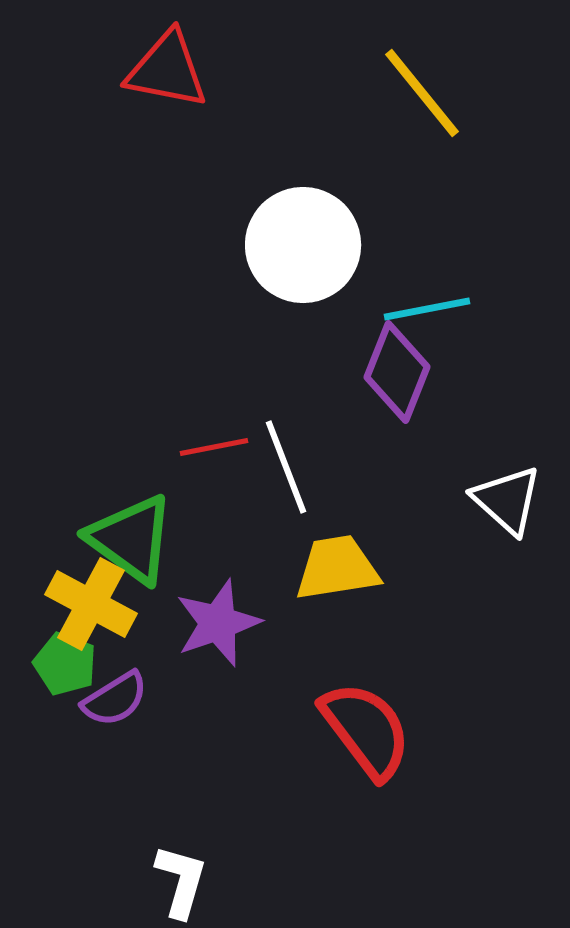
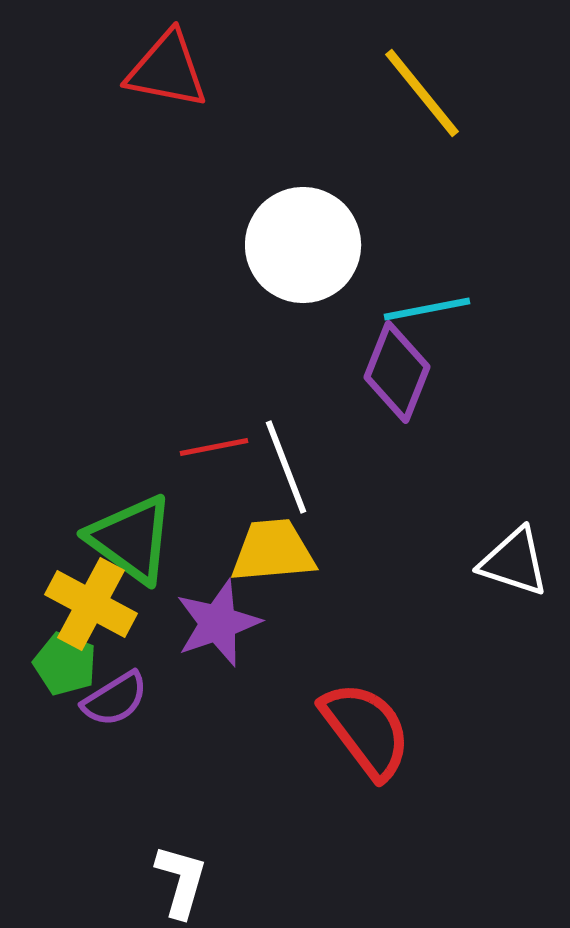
white triangle: moved 7 px right, 62 px down; rotated 24 degrees counterclockwise
yellow trapezoid: moved 64 px left, 17 px up; rotated 4 degrees clockwise
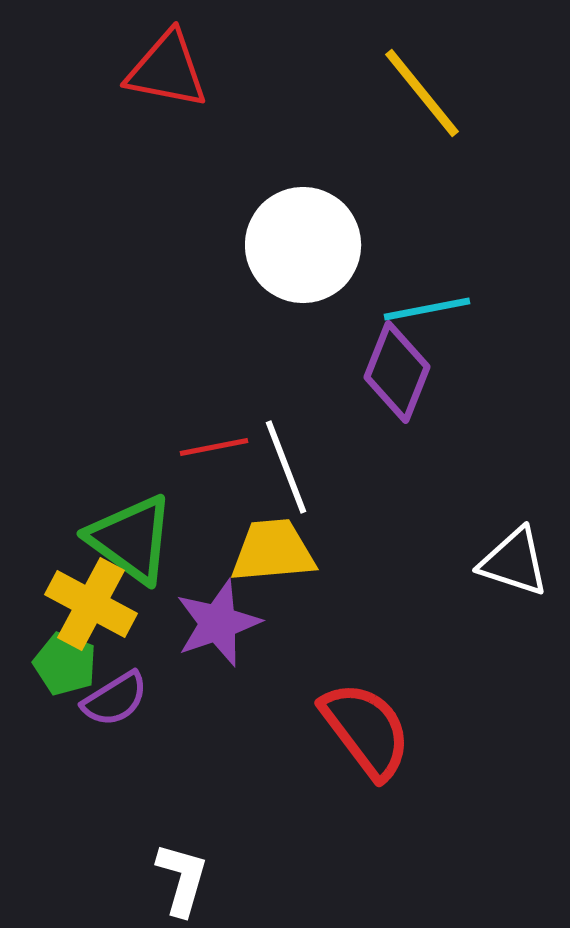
white L-shape: moved 1 px right, 2 px up
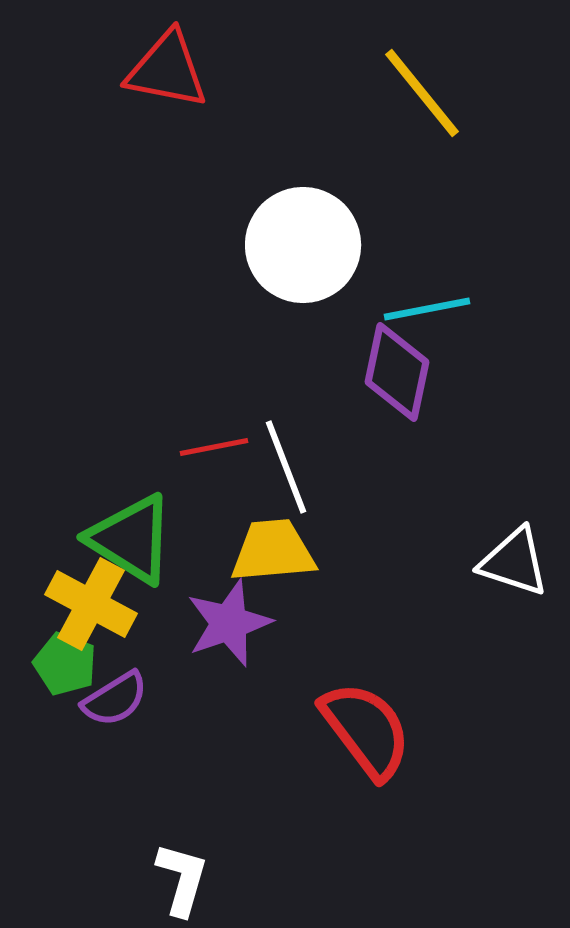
purple diamond: rotated 10 degrees counterclockwise
green triangle: rotated 4 degrees counterclockwise
purple star: moved 11 px right
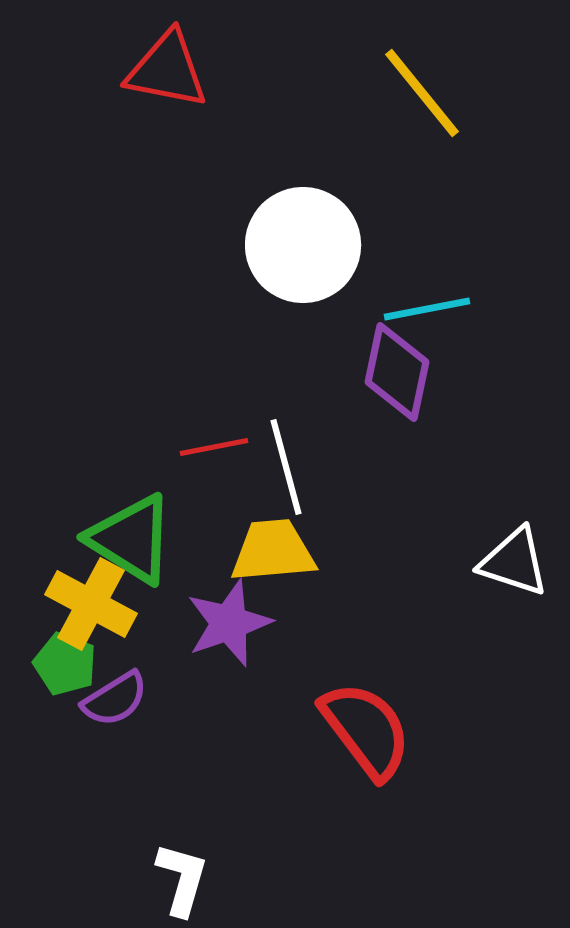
white line: rotated 6 degrees clockwise
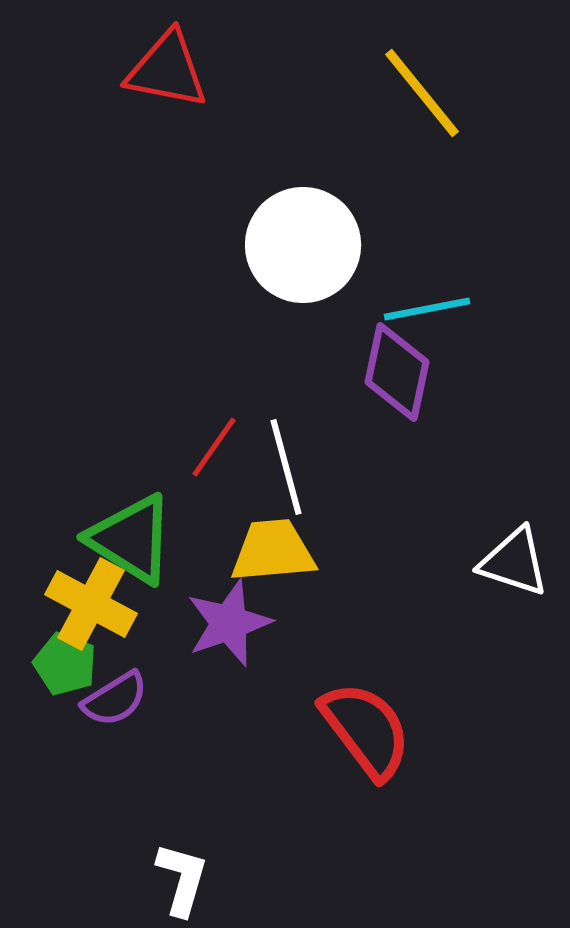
red line: rotated 44 degrees counterclockwise
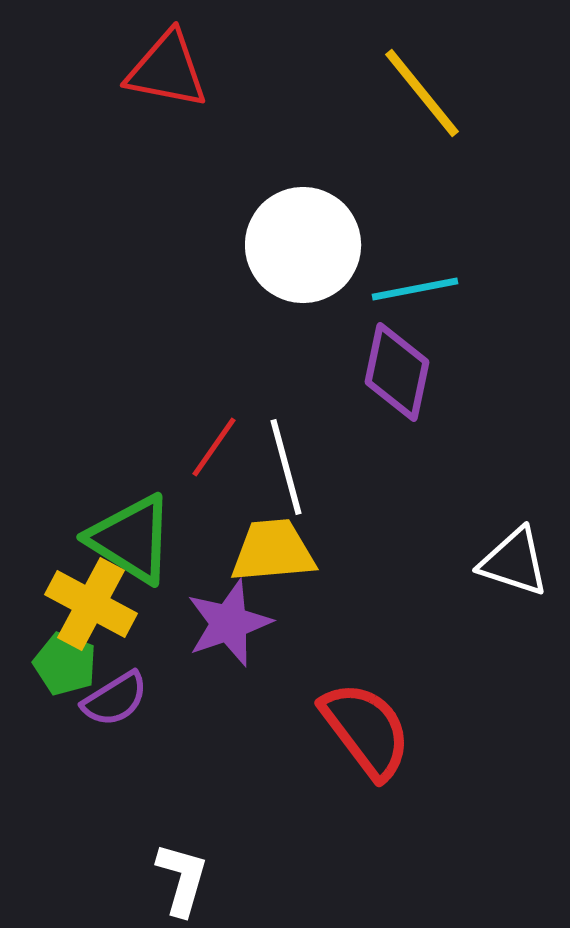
cyan line: moved 12 px left, 20 px up
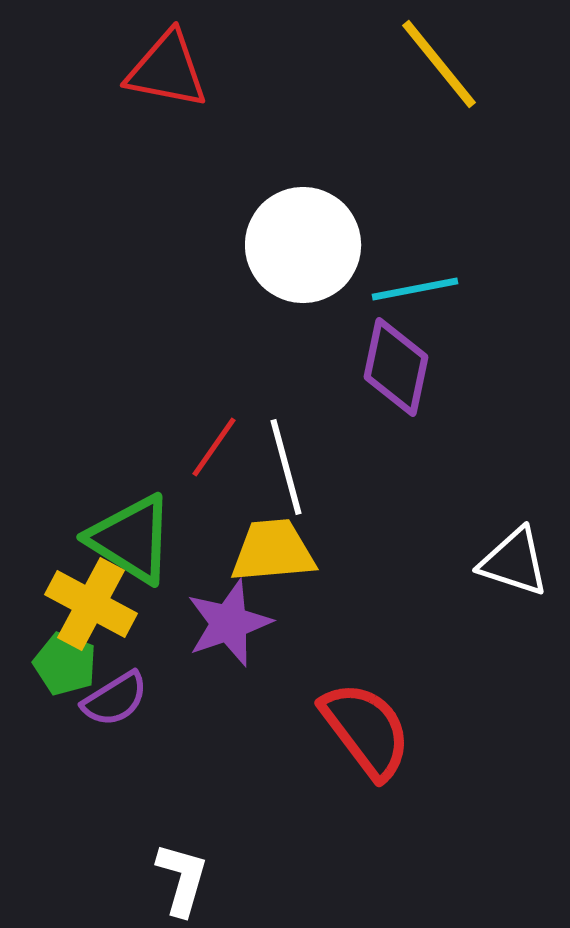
yellow line: moved 17 px right, 29 px up
purple diamond: moved 1 px left, 5 px up
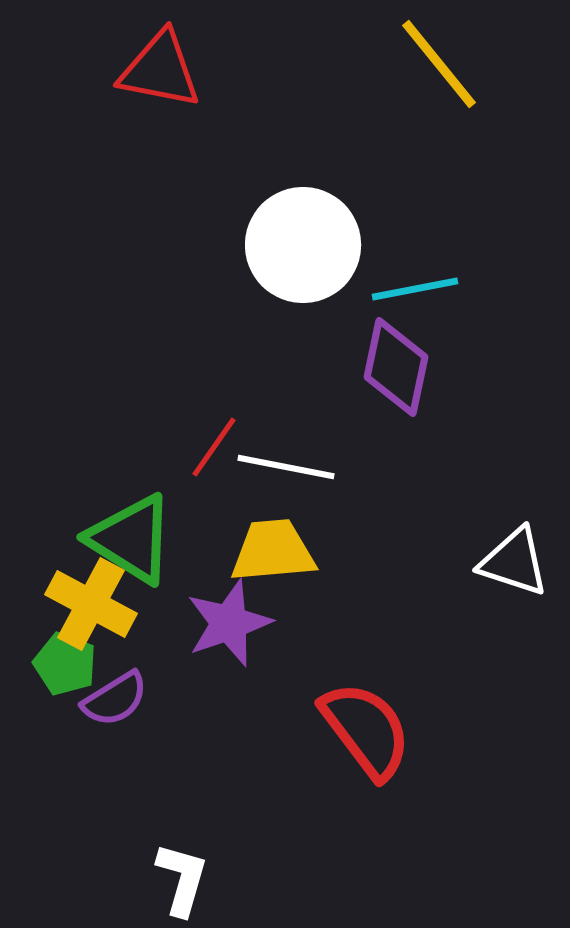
red triangle: moved 7 px left
white line: rotated 64 degrees counterclockwise
